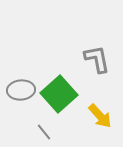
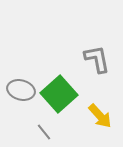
gray ellipse: rotated 20 degrees clockwise
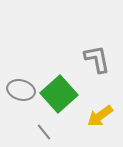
yellow arrow: rotated 96 degrees clockwise
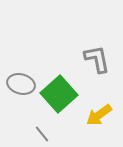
gray ellipse: moved 6 px up
yellow arrow: moved 1 px left, 1 px up
gray line: moved 2 px left, 2 px down
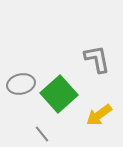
gray ellipse: rotated 28 degrees counterclockwise
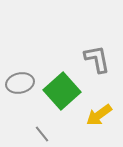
gray ellipse: moved 1 px left, 1 px up
green square: moved 3 px right, 3 px up
